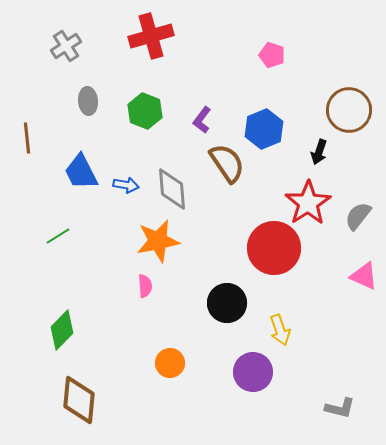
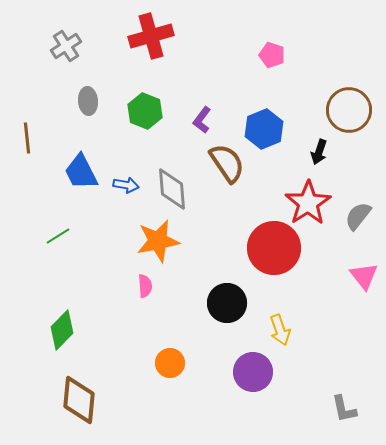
pink triangle: rotated 28 degrees clockwise
gray L-shape: moved 4 px right, 1 px down; rotated 64 degrees clockwise
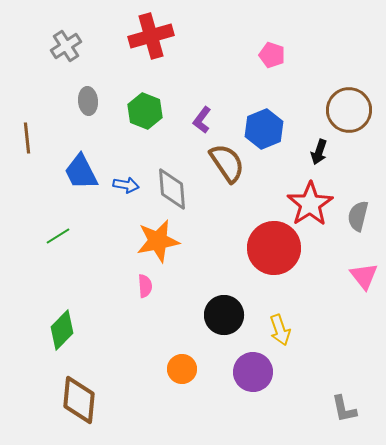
red star: moved 2 px right, 1 px down
gray semicircle: rotated 24 degrees counterclockwise
black circle: moved 3 px left, 12 px down
orange circle: moved 12 px right, 6 px down
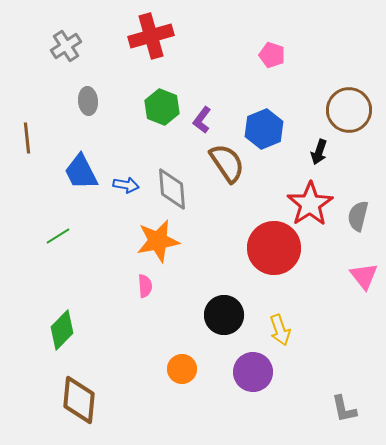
green hexagon: moved 17 px right, 4 px up
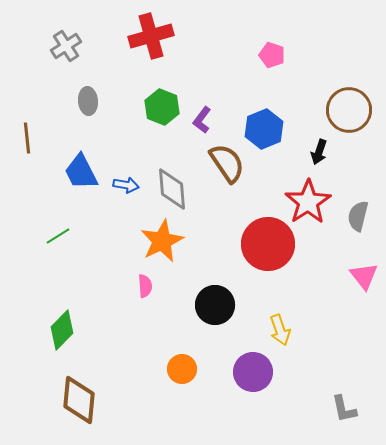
red star: moved 2 px left, 2 px up
orange star: moved 4 px right; rotated 15 degrees counterclockwise
red circle: moved 6 px left, 4 px up
black circle: moved 9 px left, 10 px up
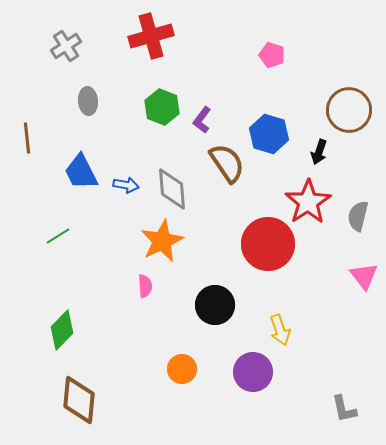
blue hexagon: moved 5 px right, 5 px down; rotated 21 degrees counterclockwise
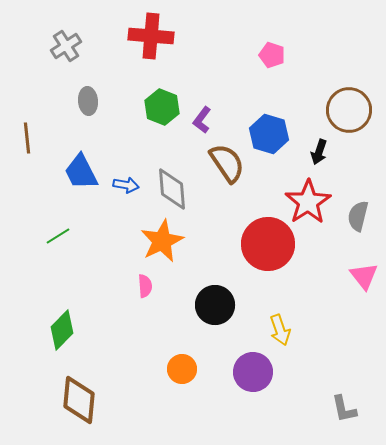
red cross: rotated 21 degrees clockwise
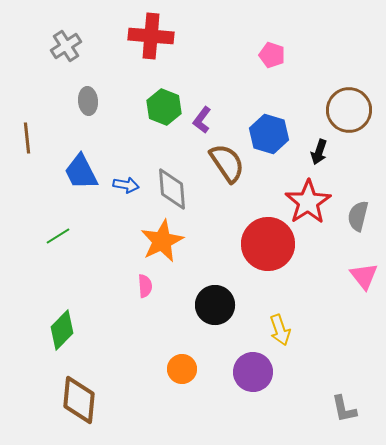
green hexagon: moved 2 px right
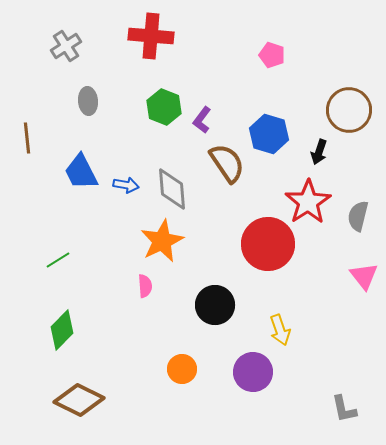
green line: moved 24 px down
brown diamond: rotated 69 degrees counterclockwise
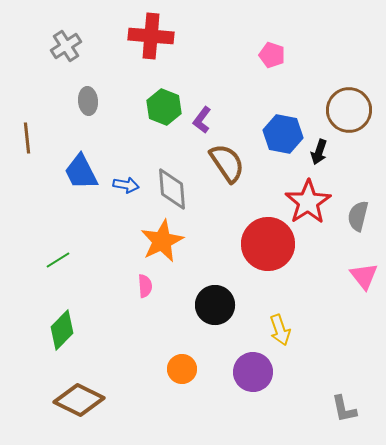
blue hexagon: moved 14 px right; rotated 6 degrees counterclockwise
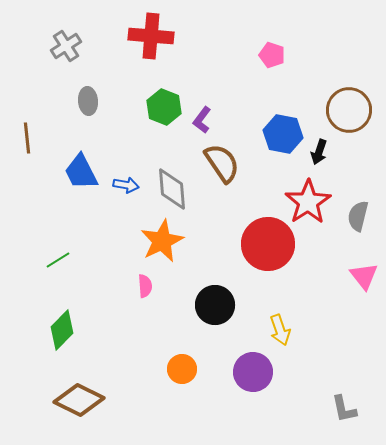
brown semicircle: moved 5 px left
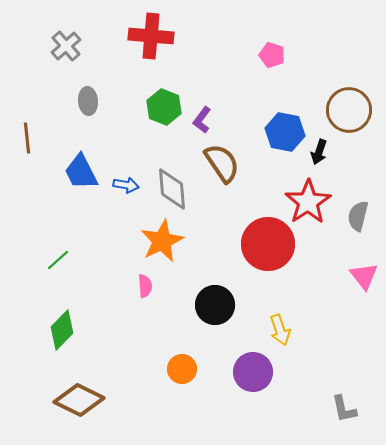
gray cross: rotated 8 degrees counterclockwise
blue hexagon: moved 2 px right, 2 px up
green line: rotated 10 degrees counterclockwise
